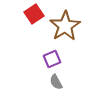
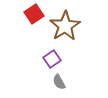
purple square: rotated 12 degrees counterclockwise
gray semicircle: moved 3 px right
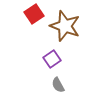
brown star: rotated 20 degrees counterclockwise
gray semicircle: moved 1 px left, 3 px down
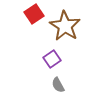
brown star: rotated 12 degrees clockwise
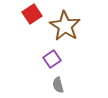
red square: moved 2 px left
gray semicircle: rotated 14 degrees clockwise
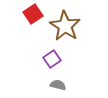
red square: moved 1 px right
gray semicircle: rotated 119 degrees clockwise
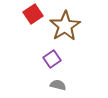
brown star: rotated 8 degrees clockwise
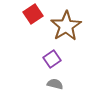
brown star: moved 1 px right
gray semicircle: moved 3 px left, 1 px up
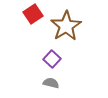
purple square: rotated 12 degrees counterclockwise
gray semicircle: moved 4 px left, 1 px up
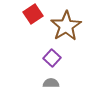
purple square: moved 1 px up
gray semicircle: rotated 14 degrees counterclockwise
